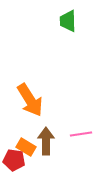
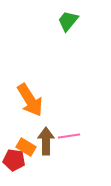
green trapezoid: rotated 40 degrees clockwise
pink line: moved 12 px left, 2 px down
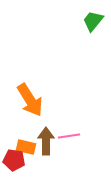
green trapezoid: moved 25 px right
orange rectangle: rotated 18 degrees counterclockwise
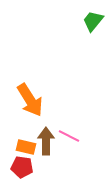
pink line: rotated 35 degrees clockwise
red pentagon: moved 8 px right, 7 px down
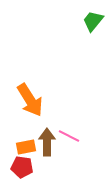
brown arrow: moved 1 px right, 1 px down
orange rectangle: rotated 24 degrees counterclockwise
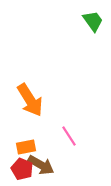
green trapezoid: rotated 105 degrees clockwise
pink line: rotated 30 degrees clockwise
brown arrow: moved 6 px left, 23 px down; rotated 120 degrees clockwise
red pentagon: moved 2 px down; rotated 15 degrees clockwise
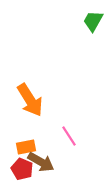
green trapezoid: rotated 115 degrees counterclockwise
brown arrow: moved 3 px up
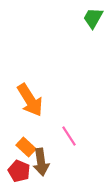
green trapezoid: moved 3 px up
orange rectangle: rotated 54 degrees clockwise
brown arrow: rotated 52 degrees clockwise
red pentagon: moved 3 px left, 2 px down
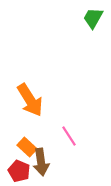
orange rectangle: moved 1 px right
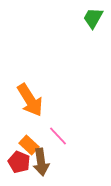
pink line: moved 11 px left; rotated 10 degrees counterclockwise
orange rectangle: moved 2 px right, 2 px up
red pentagon: moved 9 px up
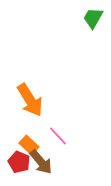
brown arrow: rotated 32 degrees counterclockwise
